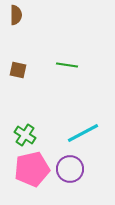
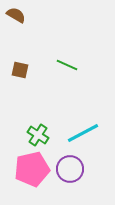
brown semicircle: rotated 60 degrees counterclockwise
green line: rotated 15 degrees clockwise
brown square: moved 2 px right
green cross: moved 13 px right
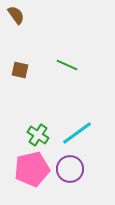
brown semicircle: rotated 24 degrees clockwise
cyan line: moved 6 px left; rotated 8 degrees counterclockwise
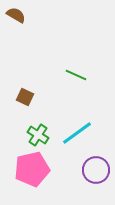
brown semicircle: rotated 24 degrees counterclockwise
green line: moved 9 px right, 10 px down
brown square: moved 5 px right, 27 px down; rotated 12 degrees clockwise
purple circle: moved 26 px right, 1 px down
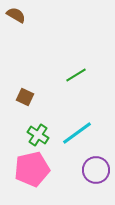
green line: rotated 55 degrees counterclockwise
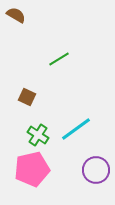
green line: moved 17 px left, 16 px up
brown square: moved 2 px right
cyan line: moved 1 px left, 4 px up
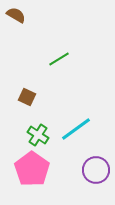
pink pentagon: rotated 24 degrees counterclockwise
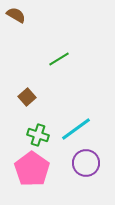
brown square: rotated 24 degrees clockwise
green cross: rotated 15 degrees counterclockwise
purple circle: moved 10 px left, 7 px up
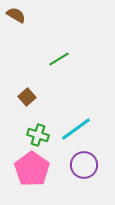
purple circle: moved 2 px left, 2 px down
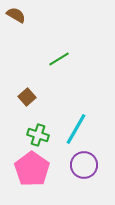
cyan line: rotated 24 degrees counterclockwise
